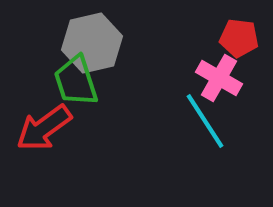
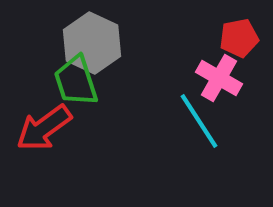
red pentagon: rotated 18 degrees counterclockwise
gray hexagon: rotated 22 degrees counterclockwise
cyan line: moved 6 px left
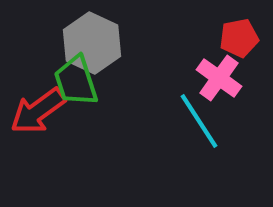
pink cross: rotated 6 degrees clockwise
red arrow: moved 6 px left, 17 px up
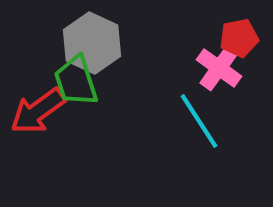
pink cross: moved 10 px up
